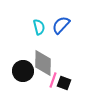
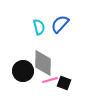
blue semicircle: moved 1 px left, 1 px up
pink line: moved 3 px left; rotated 56 degrees clockwise
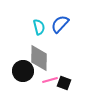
gray diamond: moved 4 px left, 5 px up
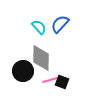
cyan semicircle: rotated 28 degrees counterclockwise
gray diamond: moved 2 px right
black square: moved 2 px left, 1 px up
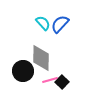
cyan semicircle: moved 4 px right, 4 px up
black square: rotated 24 degrees clockwise
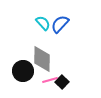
gray diamond: moved 1 px right, 1 px down
